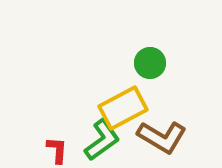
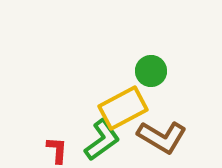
green circle: moved 1 px right, 8 px down
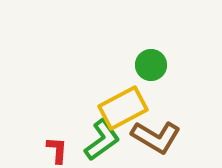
green circle: moved 6 px up
brown L-shape: moved 6 px left
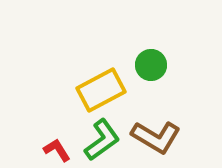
yellow rectangle: moved 22 px left, 18 px up
red L-shape: rotated 36 degrees counterclockwise
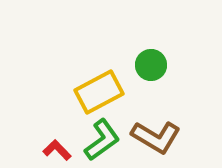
yellow rectangle: moved 2 px left, 2 px down
red L-shape: rotated 12 degrees counterclockwise
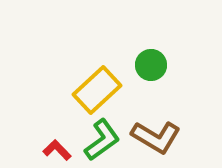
yellow rectangle: moved 2 px left, 2 px up; rotated 15 degrees counterclockwise
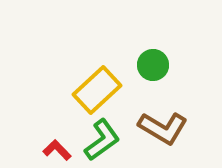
green circle: moved 2 px right
brown L-shape: moved 7 px right, 9 px up
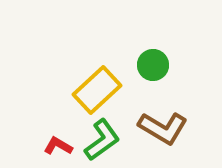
red L-shape: moved 1 px right, 4 px up; rotated 16 degrees counterclockwise
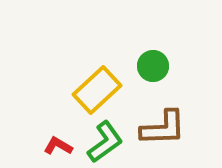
green circle: moved 1 px down
brown L-shape: rotated 33 degrees counterclockwise
green L-shape: moved 3 px right, 2 px down
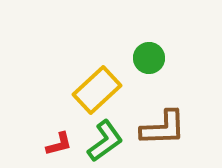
green circle: moved 4 px left, 8 px up
green L-shape: moved 1 px up
red L-shape: moved 1 px right, 2 px up; rotated 136 degrees clockwise
